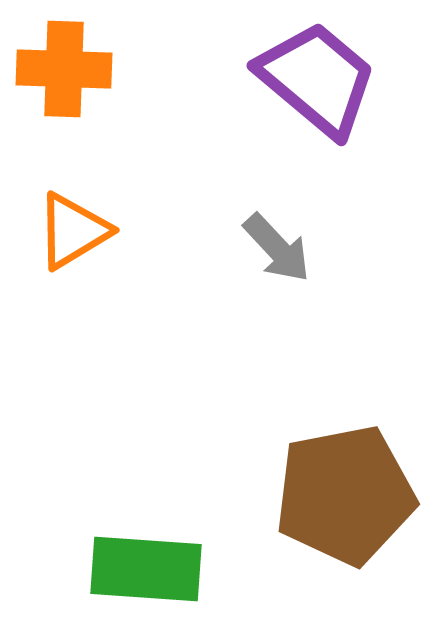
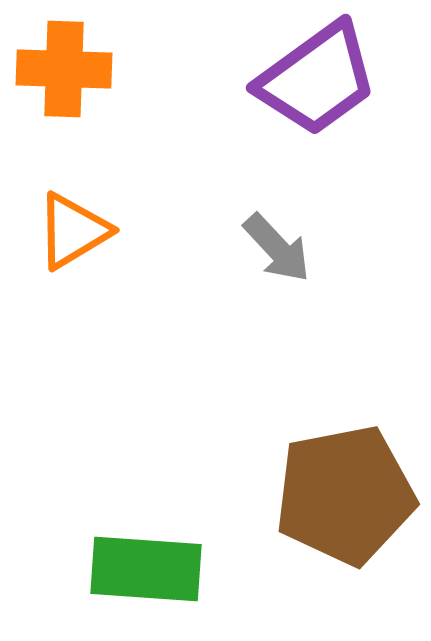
purple trapezoid: rotated 104 degrees clockwise
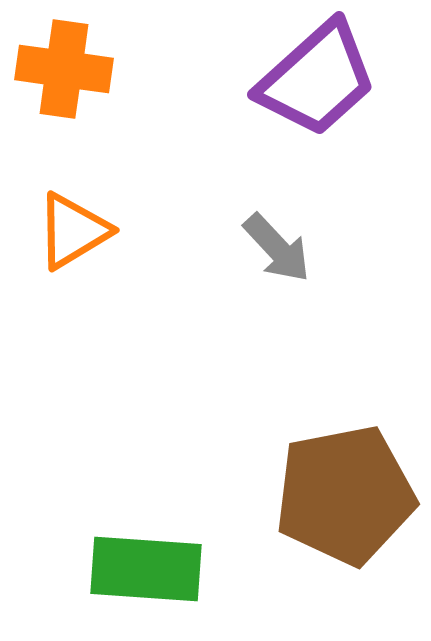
orange cross: rotated 6 degrees clockwise
purple trapezoid: rotated 6 degrees counterclockwise
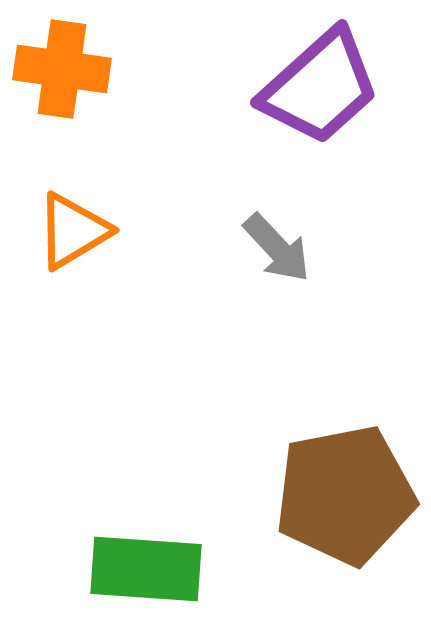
orange cross: moved 2 px left
purple trapezoid: moved 3 px right, 8 px down
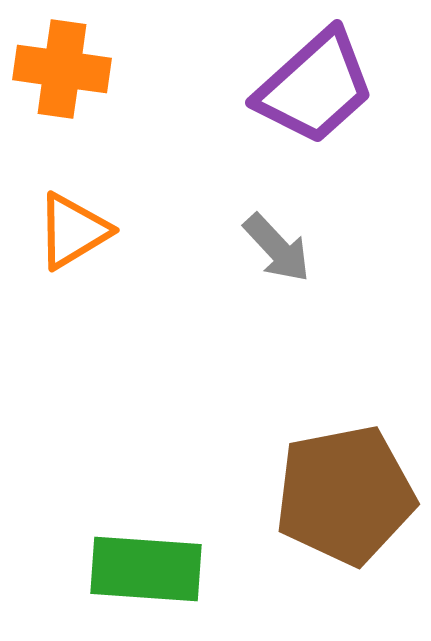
purple trapezoid: moved 5 px left
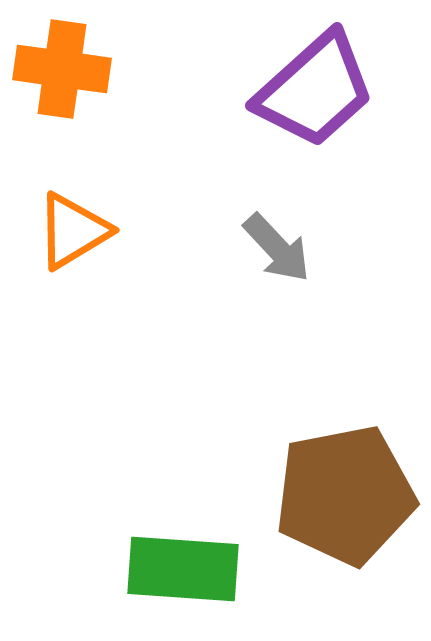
purple trapezoid: moved 3 px down
green rectangle: moved 37 px right
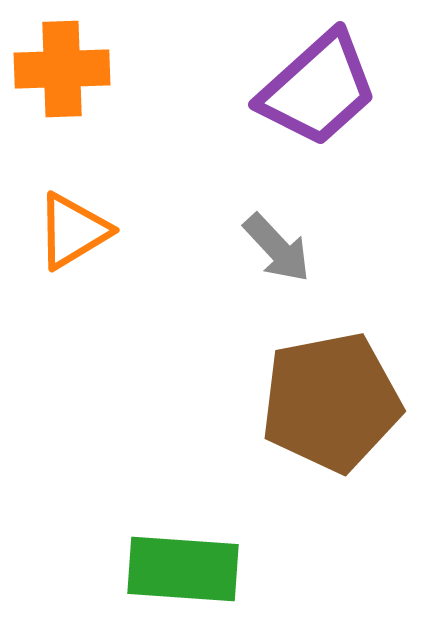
orange cross: rotated 10 degrees counterclockwise
purple trapezoid: moved 3 px right, 1 px up
brown pentagon: moved 14 px left, 93 px up
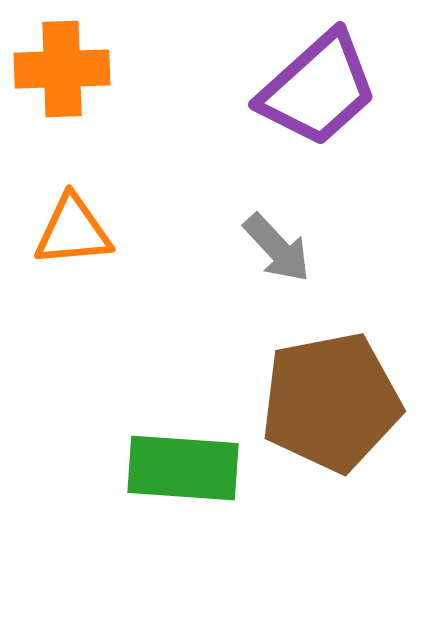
orange triangle: rotated 26 degrees clockwise
green rectangle: moved 101 px up
